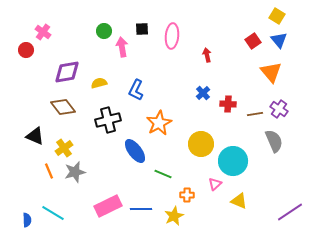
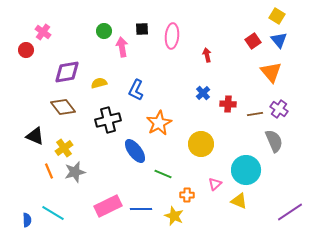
cyan circle: moved 13 px right, 9 px down
yellow star: rotated 24 degrees counterclockwise
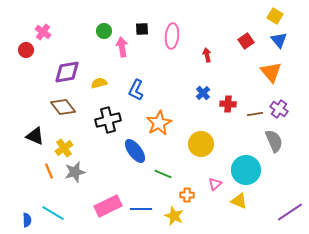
yellow square: moved 2 px left
red square: moved 7 px left
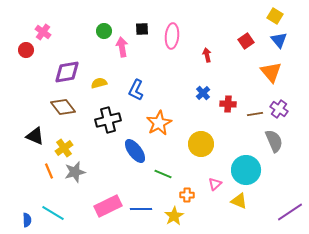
yellow star: rotated 18 degrees clockwise
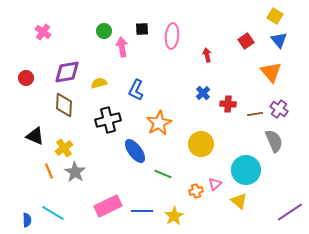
red circle: moved 28 px down
brown diamond: moved 1 px right, 2 px up; rotated 40 degrees clockwise
gray star: rotated 25 degrees counterclockwise
orange cross: moved 9 px right, 4 px up; rotated 16 degrees counterclockwise
yellow triangle: rotated 18 degrees clockwise
blue line: moved 1 px right, 2 px down
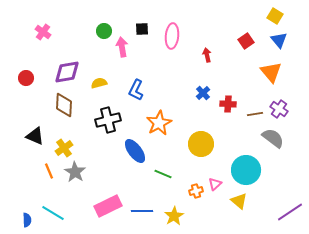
gray semicircle: moved 1 px left, 3 px up; rotated 30 degrees counterclockwise
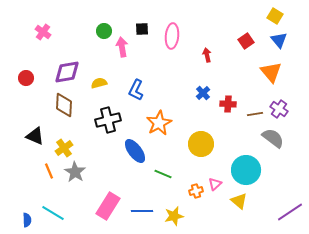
pink rectangle: rotated 32 degrees counterclockwise
yellow star: rotated 18 degrees clockwise
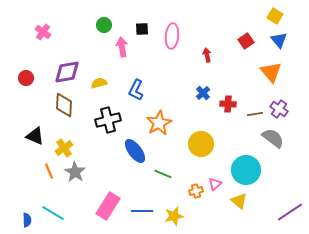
green circle: moved 6 px up
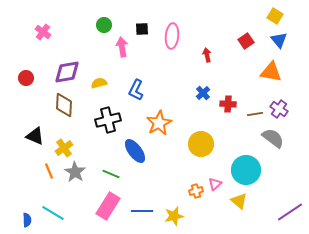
orange triangle: rotated 40 degrees counterclockwise
green line: moved 52 px left
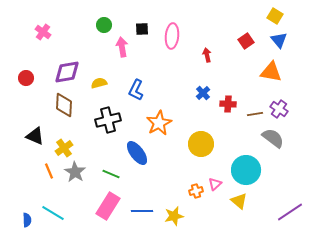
blue ellipse: moved 2 px right, 2 px down
